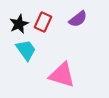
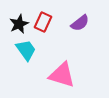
purple semicircle: moved 2 px right, 4 px down
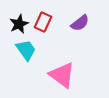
pink triangle: rotated 20 degrees clockwise
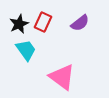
pink triangle: moved 2 px down
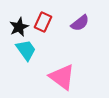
black star: moved 3 px down
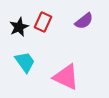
purple semicircle: moved 4 px right, 2 px up
cyan trapezoid: moved 1 px left, 12 px down
pink triangle: moved 4 px right; rotated 12 degrees counterclockwise
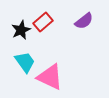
red rectangle: rotated 24 degrees clockwise
black star: moved 2 px right, 3 px down
pink triangle: moved 16 px left
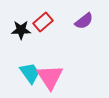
black star: rotated 24 degrees clockwise
cyan trapezoid: moved 5 px right, 11 px down
pink triangle: rotated 32 degrees clockwise
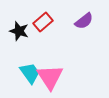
black star: moved 2 px left, 1 px down; rotated 18 degrees clockwise
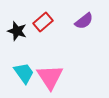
black star: moved 2 px left
cyan trapezoid: moved 6 px left
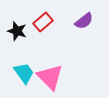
pink triangle: rotated 12 degrees counterclockwise
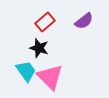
red rectangle: moved 2 px right
black star: moved 22 px right, 17 px down
cyan trapezoid: moved 2 px right, 2 px up
